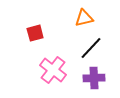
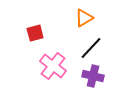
orange triangle: rotated 18 degrees counterclockwise
pink cross: moved 4 px up
purple cross: moved 1 px left, 2 px up; rotated 15 degrees clockwise
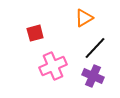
black line: moved 4 px right
pink cross: rotated 28 degrees clockwise
purple cross: rotated 10 degrees clockwise
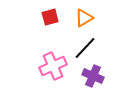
red square: moved 15 px right, 16 px up
black line: moved 10 px left
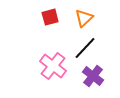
orange triangle: rotated 12 degrees counterclockwise
pink cross: rotated 28 degrees counterclockwise
purple cross: rotated 15 degrees clockwise
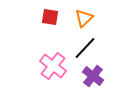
red square: rotated 24 degrees clockwise
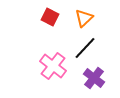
red square: rotated 18 degrees clockwise
purple cross: moved 1 px right, 2 px down
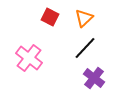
pink cross: moved 24 px left, 8 px up
